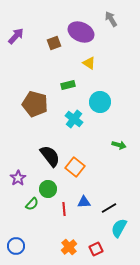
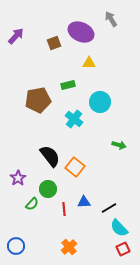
yellow triangle: rotated 32 degrees counterclockwise
brown pentagon: moved 3 px right, 4 px up; rotated 25 degrees counterclockwise
cyan semicircle: rotated 72 degrees counterclockwise
red square: moved 27 px right
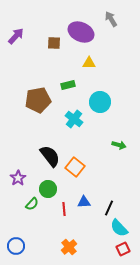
brown square: rotated 24 degrees clockwise
black line: rotated 35 degrees counterclockwise
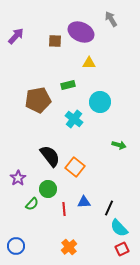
brown square: moved 1 px right, 2 px up
red square: moved 1 px left
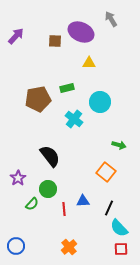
green rectangle: moved 1 px left, 3 px down
brown pentagon: moved 1 px up
orange square: moved 31 px right, 5 px down
blue triangle: moved 1 px left, 1 px up
red square: moved 1 px left; rotated 24 degrees clockwise
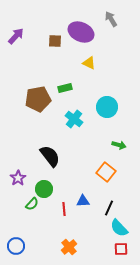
yellow triangle: rotated 24 degrees clockwise
green rectangle: moved 2 px left
cyan circle: moved 7 px right, 5 px down
green circle: moved 4 px left
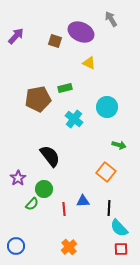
brown square: rotated 16 degrees clockwise
black line: rotated 21 degrees counterclockwise
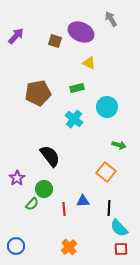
green rectangle: moved 12 px right
brown pentagon: moved 6 px up
purple star: moved 1 px left
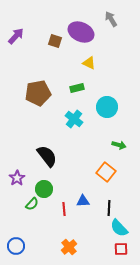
black semicircle: moved 3 px left
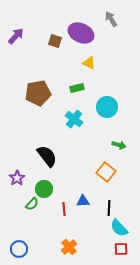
purple ellipse: moved 1 px down
blue circle: moved 3 px right, 3 px down
